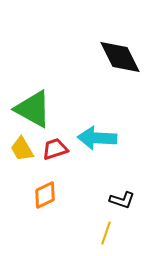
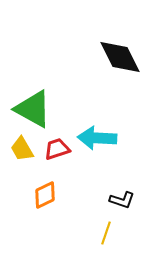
red trapezoid: moved 2 px right
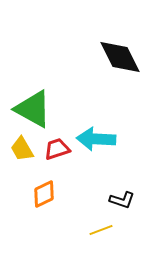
cyan arrow: moved 1 px left, 1 px down
orange diamond: moved 1 px left, 1 px up
yellow line: moved 5 px left, 3 px up; rotated 50 degrees clockwise
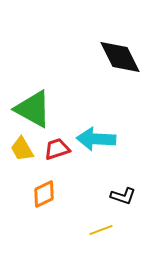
black L-shape: moved 1 px right, 4 px up
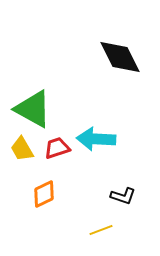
red trapezoid: moved 1 px up
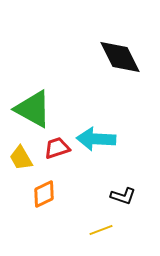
yellow trapezoid: moved 1 px left, 9 px down
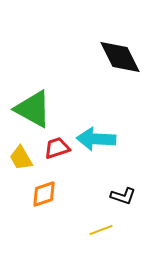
orange diamond: rotated 8 degrees clockwise
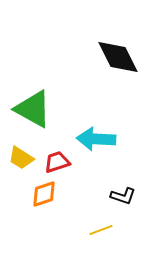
black diamond: moved 2 px left
red trapezoid: moved 14 px down
yellow trapezoid: rotated 28 degrees counterclockwise
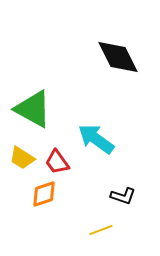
cyan arrow: rotated 33 degrees clockwise
yellow trapezoid: moved 1 px right
red trapezoid: rotated 108 degrees counterclockwise
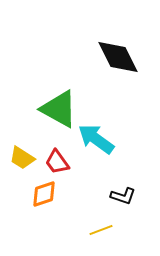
green triangle: moved 26 px right
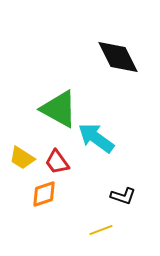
cyan arrow: moved 1 px up
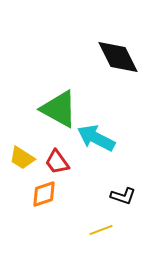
cyan arrow: rotated 9 degrees counterclockwise
